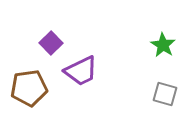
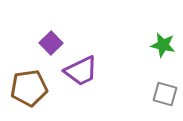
green star: rotated 20 degrees counterclockwise
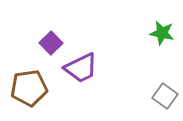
green star: moved 1 px left, 12 px up
purple trapezoid: moved 3 px up
gray square: moved 2 px down; rotated 20 degrees clockwise
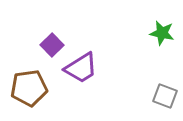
purple square: moved 1 px right, 2 px down
purple trapezoid: rotated 6 degrees counterclockwise
gray square: rotated 15 degrees counterclockwise
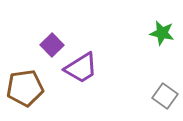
brown pentagon: moved 4 px left
gray square: rotated 15 degrees clockwise
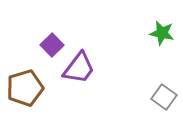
purple trapezoid: moved 2 px left; rotated 21 degrees counterclockwise
brown pentagon: rotated 9 degrees counterclockwise
gray square: moved 1 px left, 1 px down
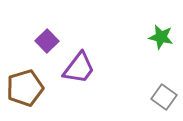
green star: moved 1 px left, 4 px down
purple square: moved 5 px left, 4 px up
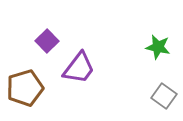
green star: moved 3 px left, 10 px down
gray square: moved 1 px up
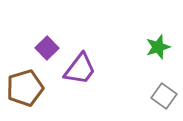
purple square: moved 7 px down
green star: rotated 30 degrees counterclockwise
purple trapezoid: moved 1 px right, 1 px down
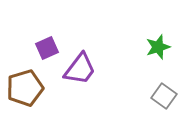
purple square: rotated 20 degrees clockwise
